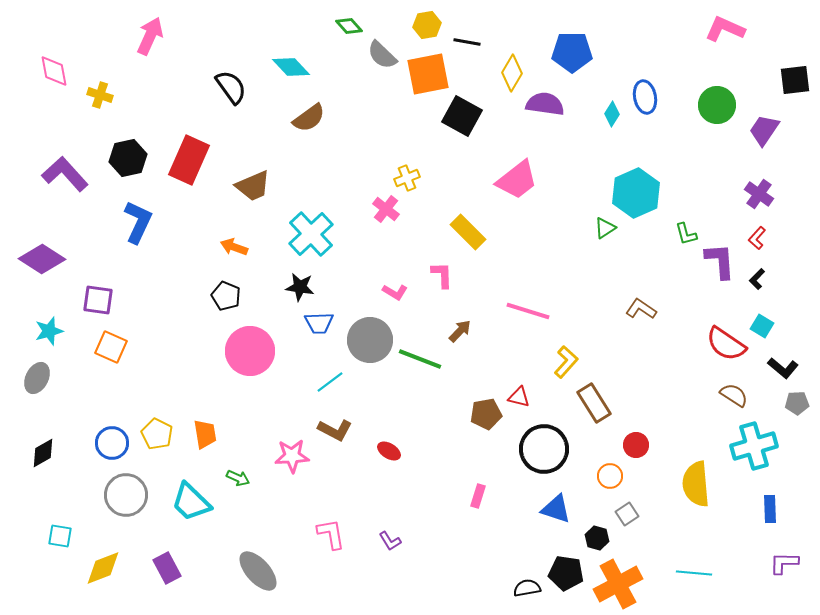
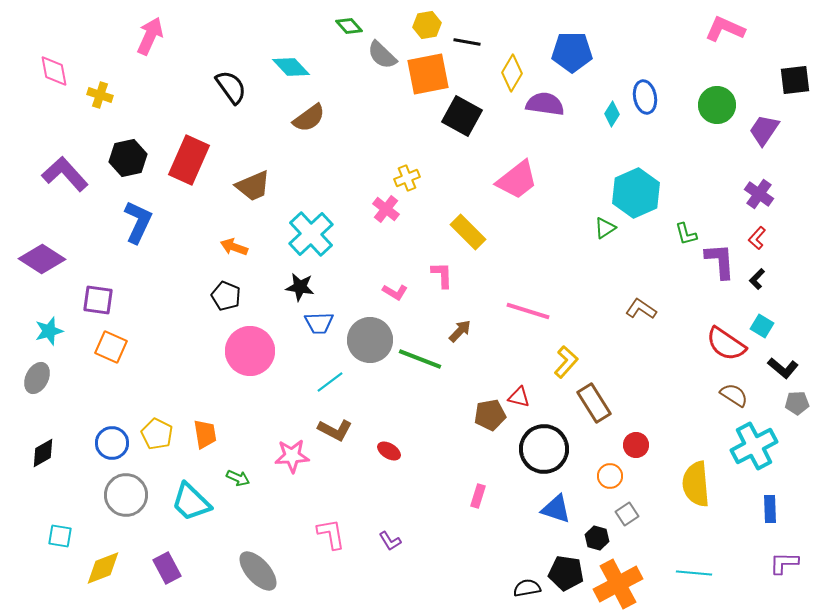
brown pentagon at (486, 414): moved 4 px right, 1 px down
cyan cross at (754, 446): rotated 12 degrees counterclockwise
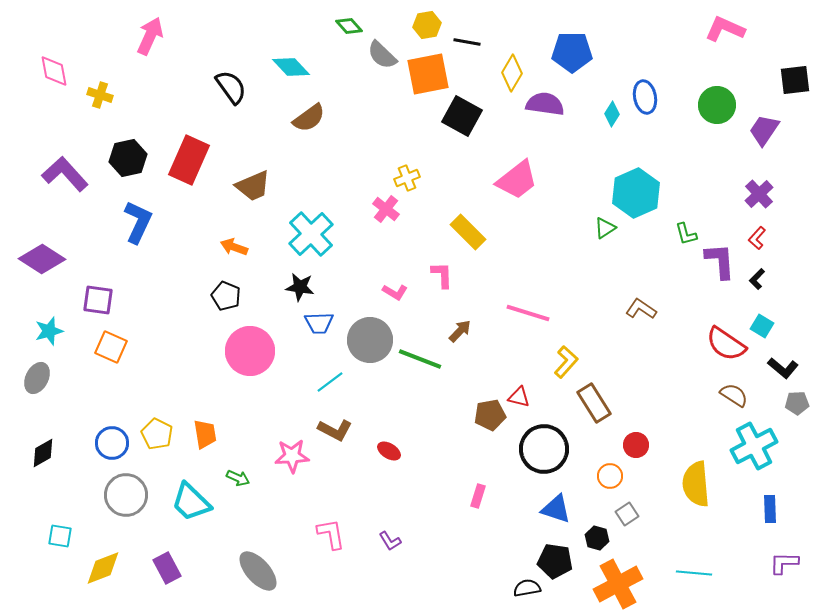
purple cross at (759, 194): rotated 12 degrees clockwise
pink line at (528, 311): moved 2 px down
black pentagon at (566, 573): moved 11 px left, 12 px up
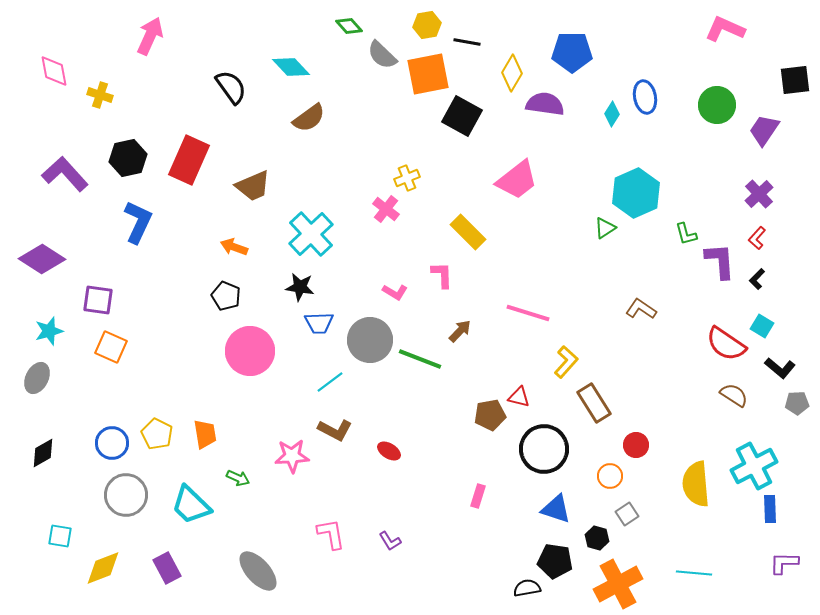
black L-shape at (783, 368): moved 3 px left
cyan cross at (754, 446): moved 20 px down
cyan trapezoid at (191, 502): moved 3 px down
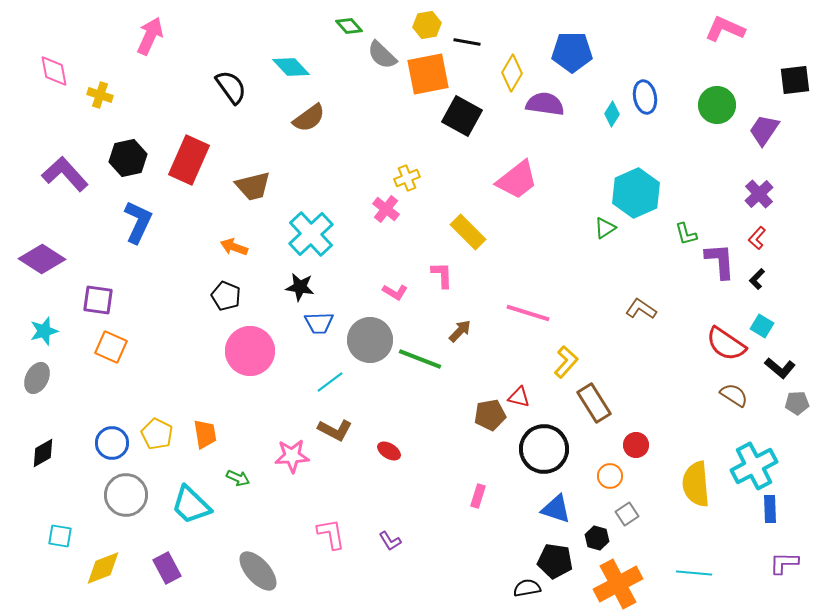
brown trapezoid at (253, 186): rotated 9 degrees clockwise
cyan star at (49, 331): moved 5 px left
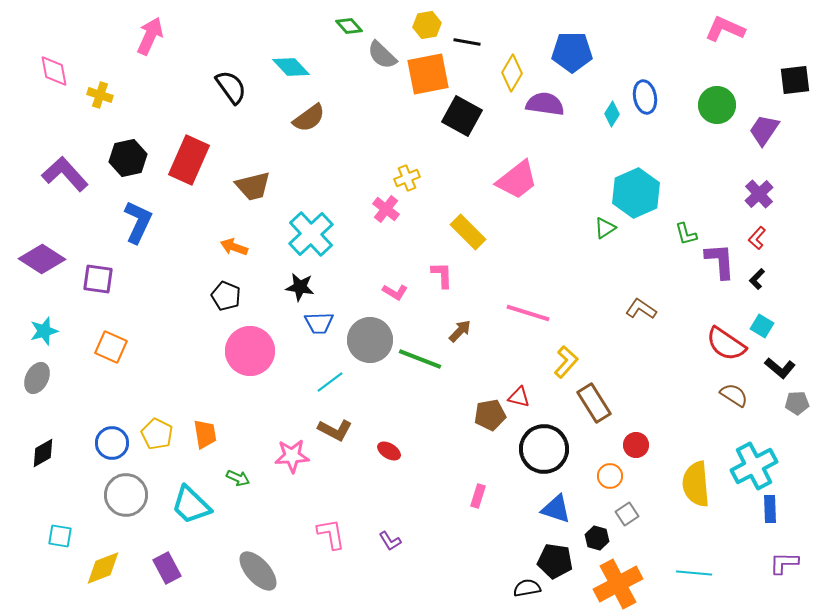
purple square at (98, 300): moved 21 px up
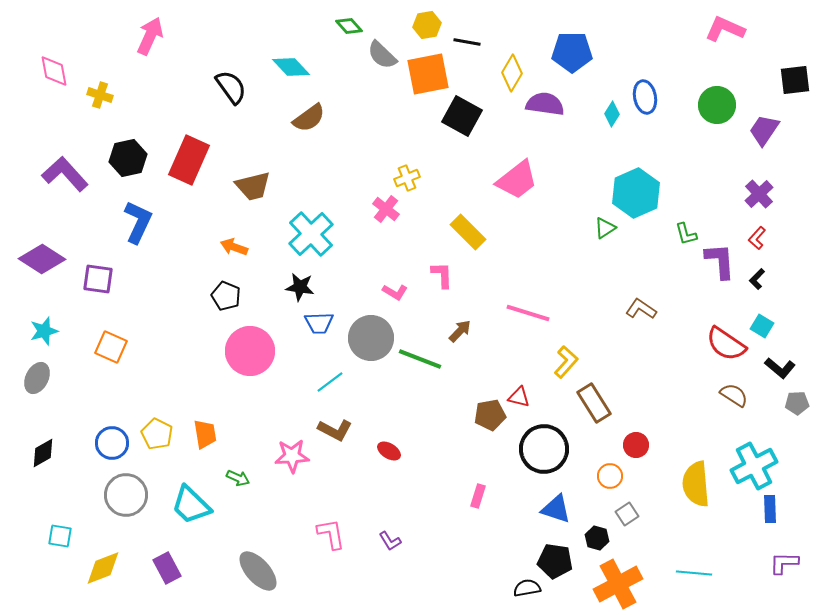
gray circle at (370, 340): moved 1 px right, 2 px up
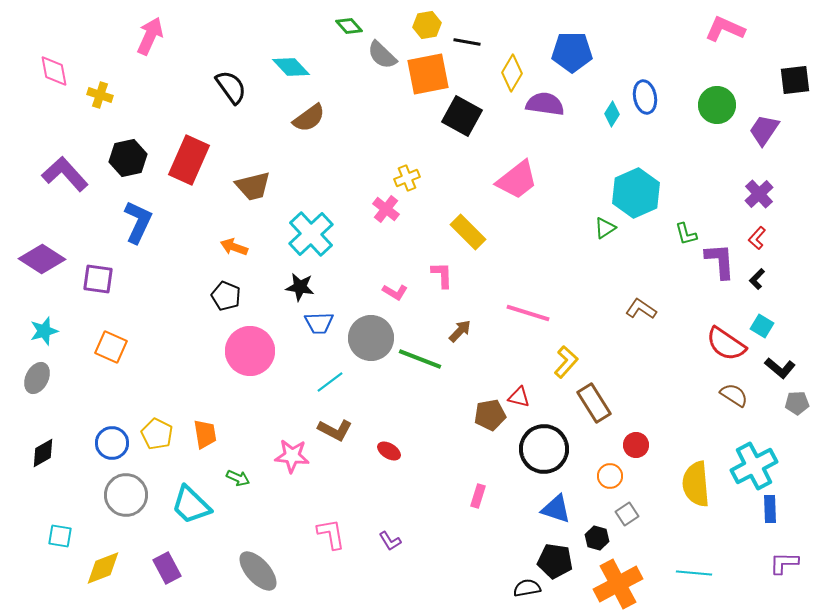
pink star at (292, 456): rotated 8 degrees clockwise
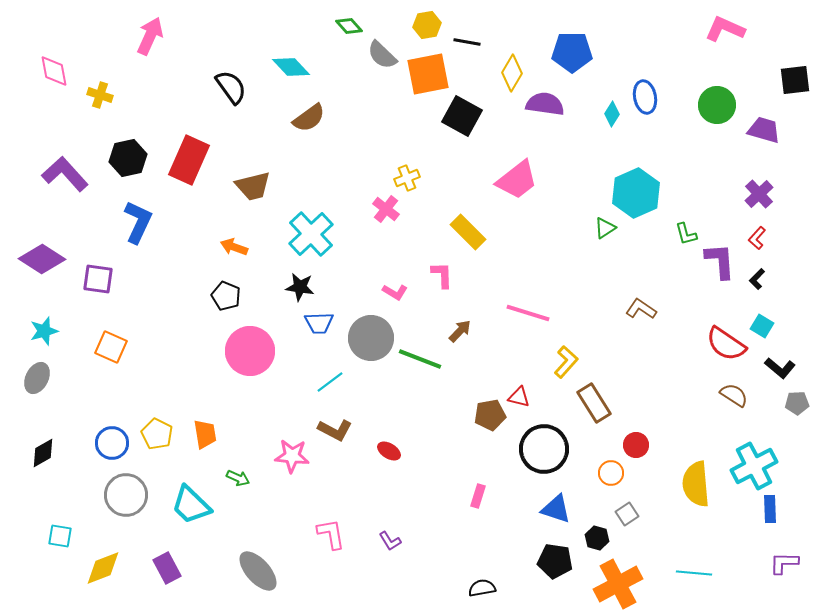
purple trapezoid at (764, 130): rotated 72 degrees clockwise
orange circle at (610, 476): moved 1 px right, 3 px up
black semicircle at (527, 588): moved 45 px left
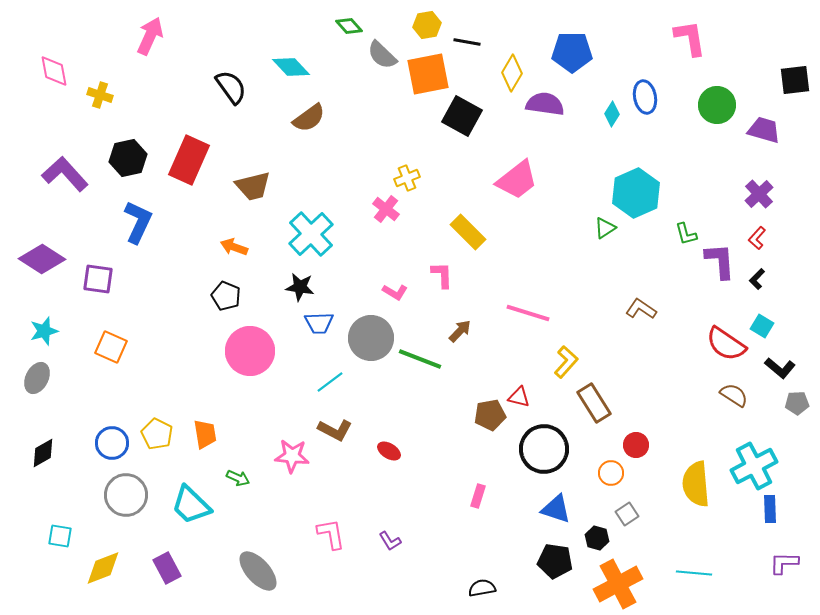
pink L-shape at (725, 29): moved 35 px left, 9 px down; rotated 57 degrees clockwise
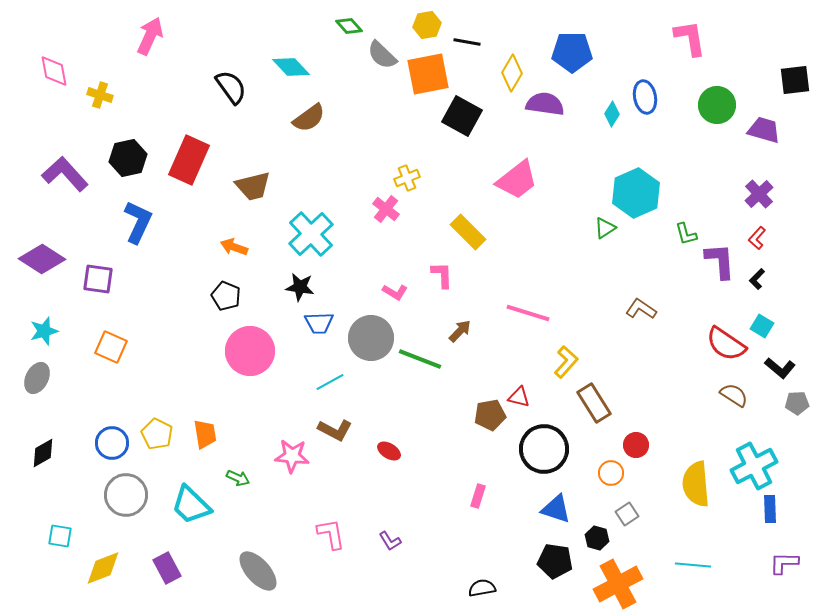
cyan line at (330, 382): rotated 8 degrees clockwise
cyan line at (694, 573): moved 1 px left, 8 px up
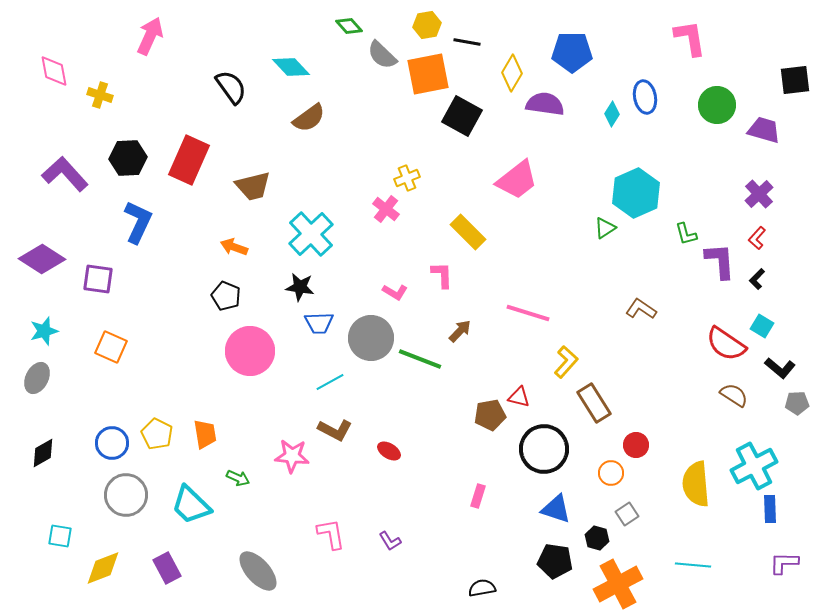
black hexagon at (128, 158): rotated 9 degrees clockwise
